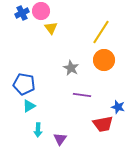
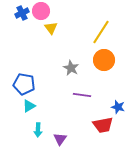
red trapezoid: moved 1 px down
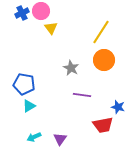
cyan arrow: moved 4 px left, 7 px down; rotated 64 degrees clockwise
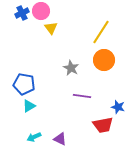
purple line: moved 1 px down
purple triangle: rotated 40 degrees counterclockwise
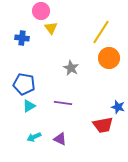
blue cross: moved 25 px down; rotated 32 degrees clockwise
orange circle: moved 5 px right, 2 px up
purple line: moved 19 px left, 7 px down
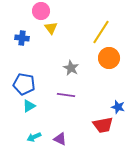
purple line: moved 3 px right, 8 px up
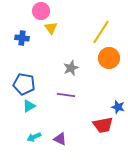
gray star: rotated 21 degrees clockwise
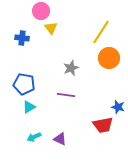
cyan triangle: moved 1 px down
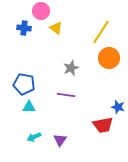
yellow triangle: moved 5 px right; rotated 16 degrees counterclockwise
blue cross: moved 2 px right, 10 px up
cyan triangle: rotated 32 degrees clockwise
purple triangle: moved 1 px down; rotated 40 degrees clockwise
